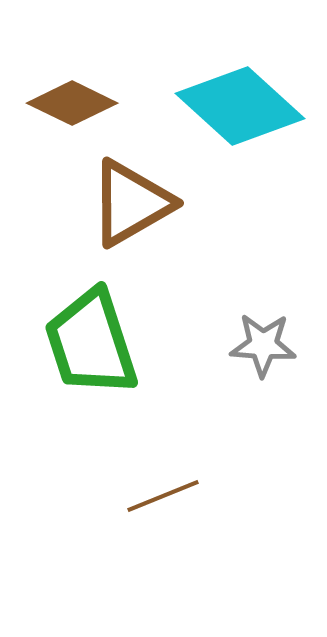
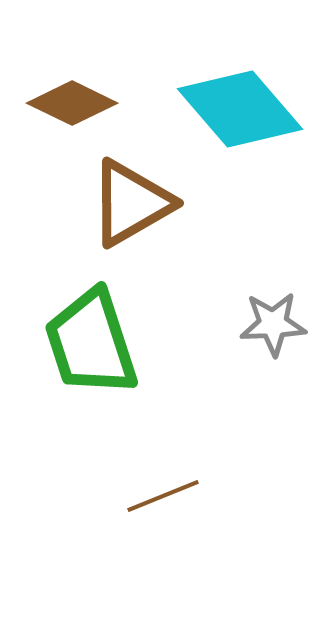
cyan diamond: moved 3 px down; rotated 7 degrees clockwise
gray star: moved 10 px right, 21 px up; rotated 6 degrees counterclockwise
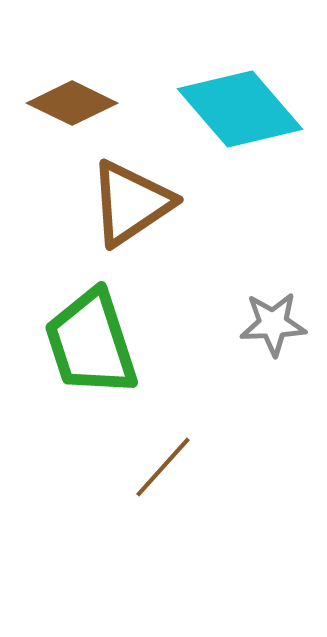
brown triangle: rotated 4 degrees counterclockwise
brown line: moved 29 px up; rotated 26 degrees counterclockwise
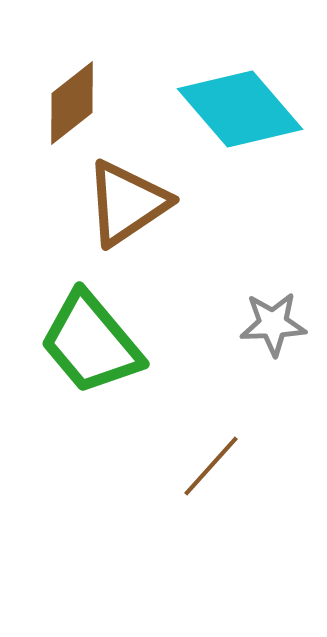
brown diamond: rotated 64 degrees counterclockwise
brown triangle: moved 4 px left
green trapezoid: rotated 22 degrees counterclockwise
brown line: moved 48 px right, 1 px up
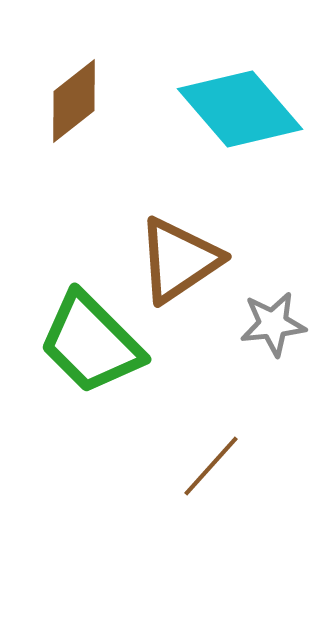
brown diamond: moved 2 px right, 2 px up
brown triangle: moved 52 px right, 57 px down
gray star: rotated 4 degrees counterclockwise
green trapezoid: rotated 5 degrees counterclockwise
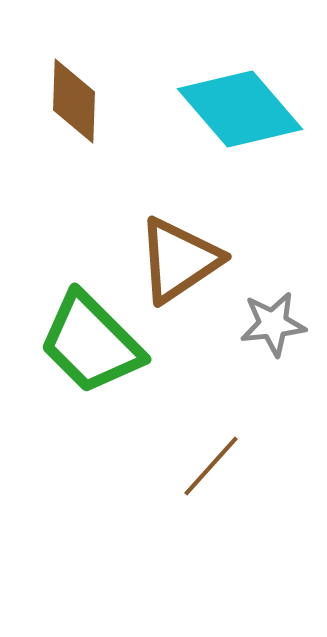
brown diamond: rotated 50 degrees counterclockwise
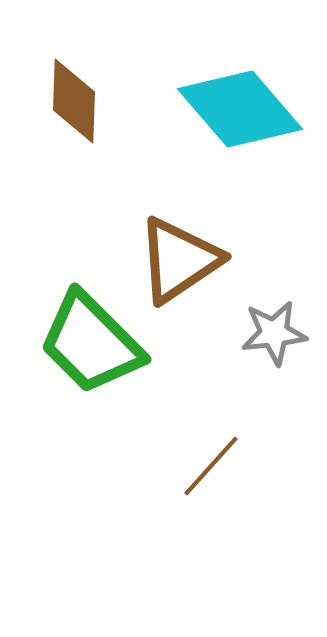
gray star: moved 1 px right, 9 px down
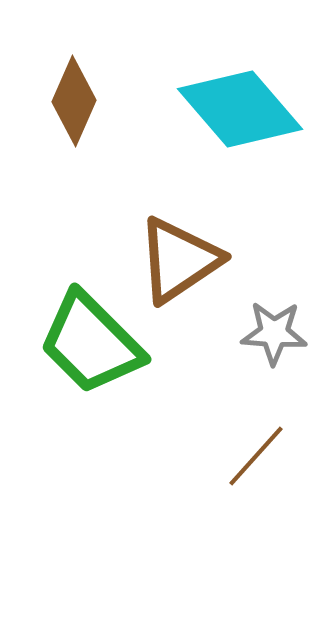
brown diamond: rotated 22 degrees clockwise
gray star: rotated 10 degrees clockwise
brown line: moved 45 px right, 10 px up
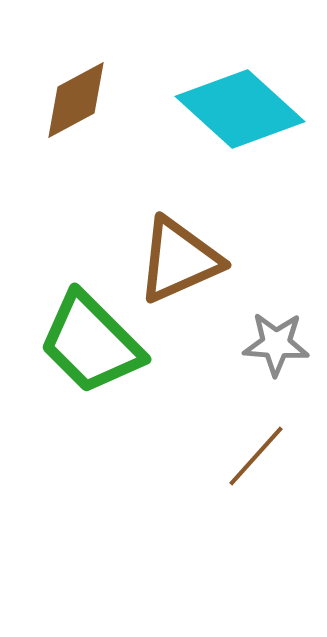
brown diamond: moved 2 px right, 1 px up; rotated 38 degrees clockwise
cyan diamond: rotated 7 degrees counterclockwise
brown triangle: rotated 10 degrees clockwise
gray star: moved 2 px right, 11 px down
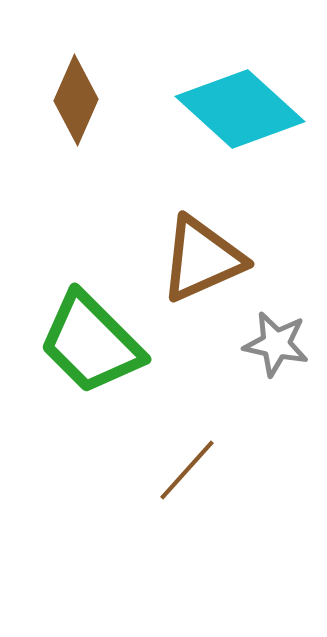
brown diamond: rotated 38 degrees counterclockwise
brown triangle: moved 23 px right, 1 px up
gray star: rotated 8 degrees clockwise
brown line: moved 69 px left, 14 px down
